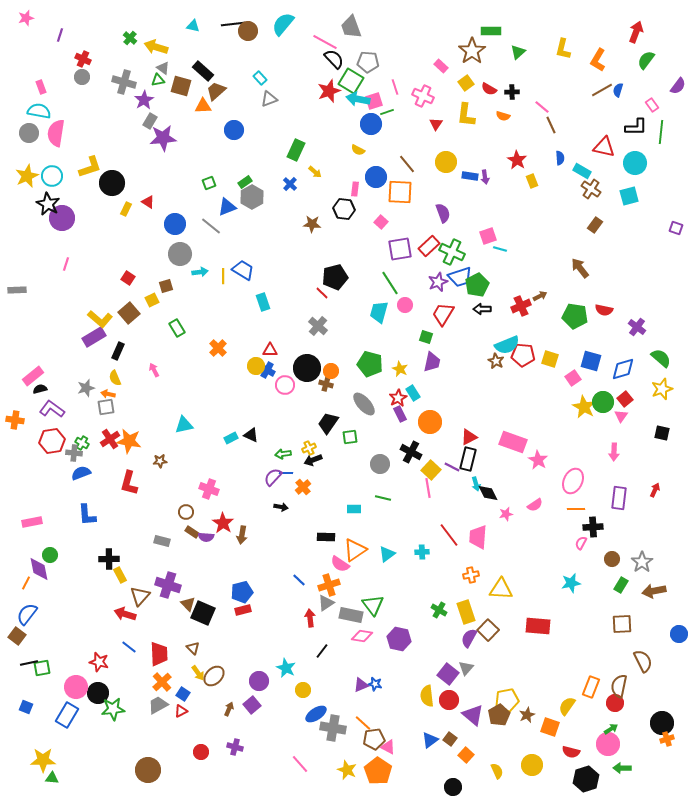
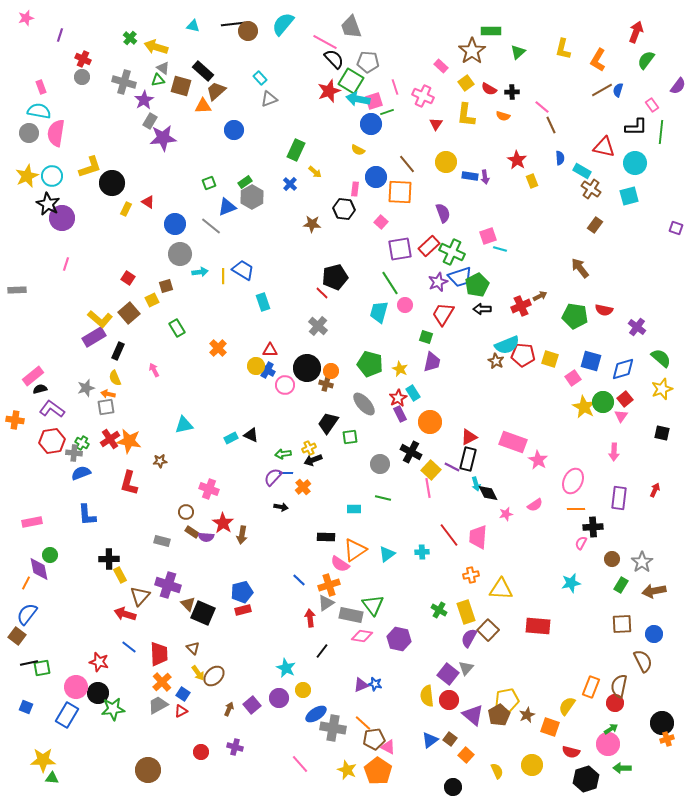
blue circle at (679, 634): moved 25 px left
purple circle at (259, 681): moved 20 px right, 17 px down
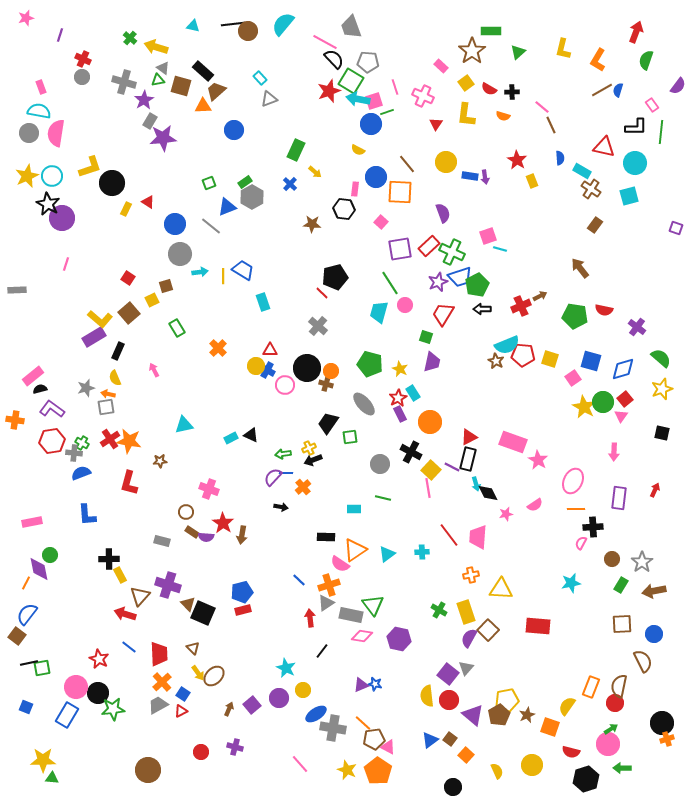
green semicircle at (646, 60): rotated 18 degrees counterclockwise
red star at (99, 662): moved 3 px up; rotated 12 degrees clockwise
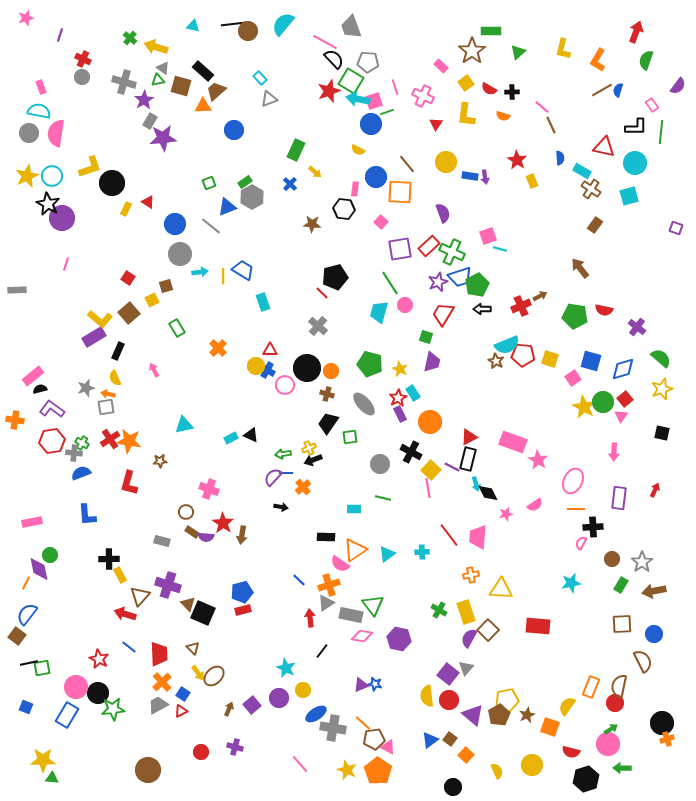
brown cross at (326, 384): moved 1 px right, 10 px down
